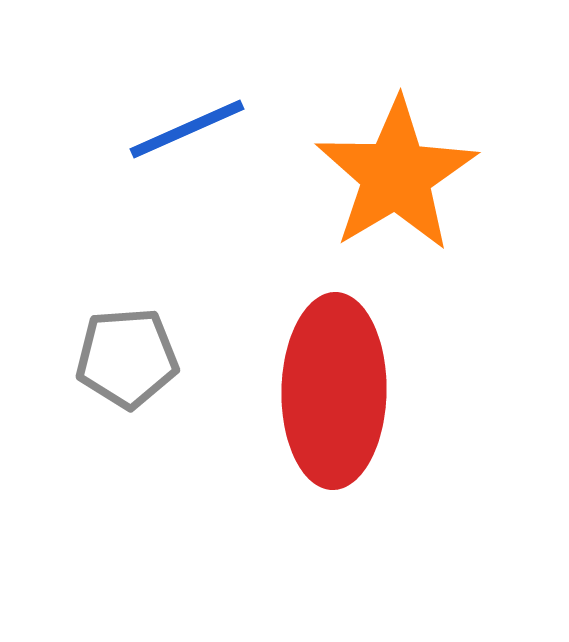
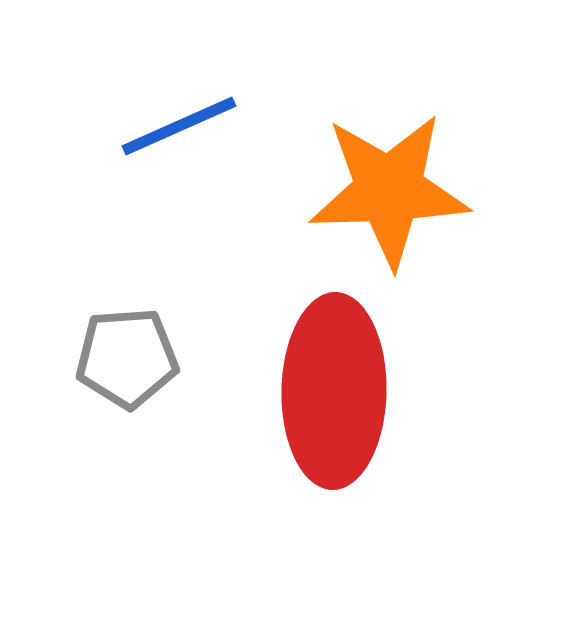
blue line: moved 8 px left, 3 px up
orange star: moved 7 px left, 15 px down; rotated 29 degrees clockwise
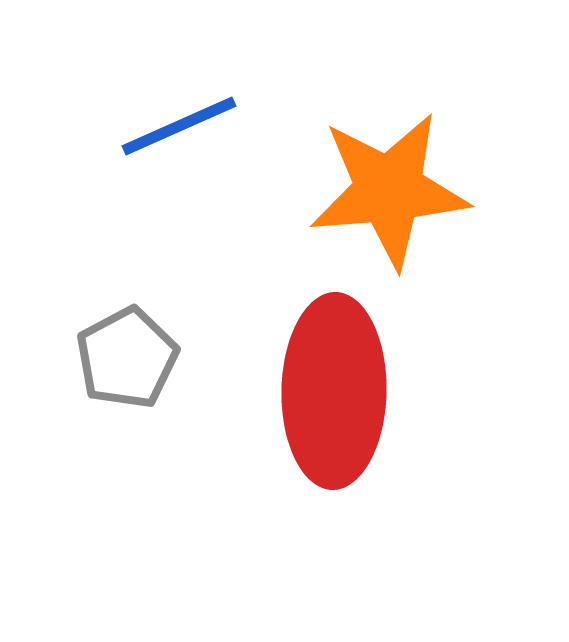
orange star: rotated 3 degrees counterclockwise
gray pentagon: rotated 24 degrees counterclockwise
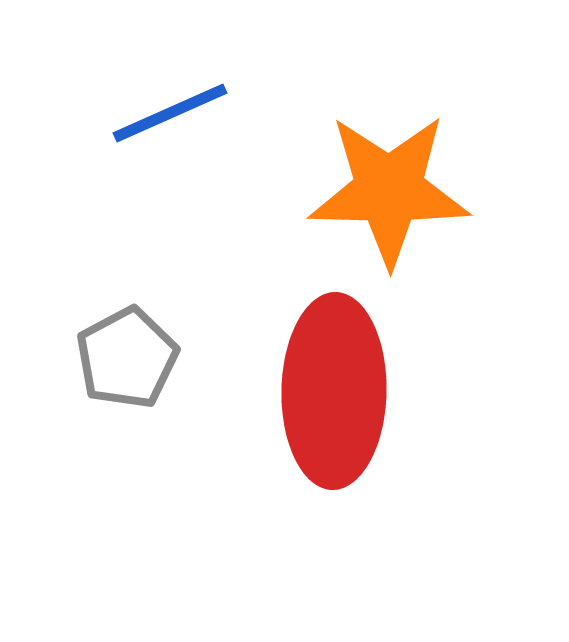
blue line: moved 9 px left, 13 px up
orange star: rotated 6 degrees clockwise
